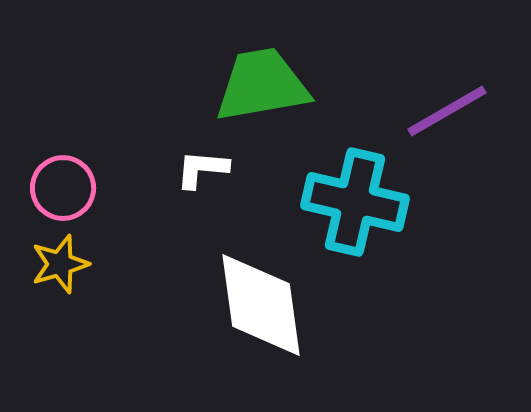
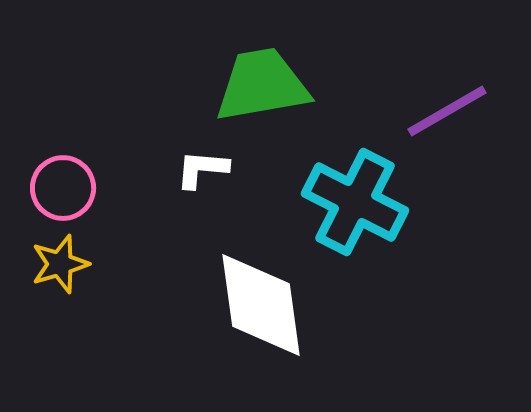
cyan cross: rotated 14 degrees clockwise
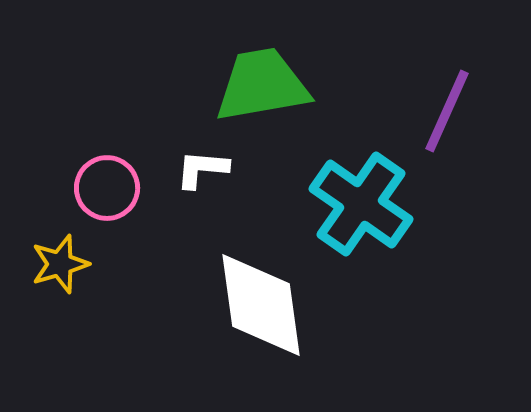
purple line: rotated 36 degrees counterclockwise
pink circle: moved 44 px right
cyan cross: moved 6 px right, 2 px down; rotated 8 degrees clockwise
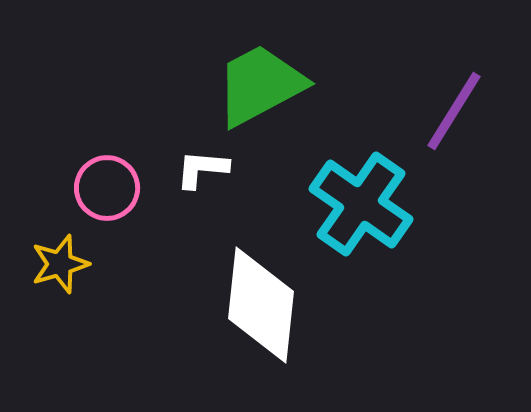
green trapezoid: moved 2 px left; rotated 18 degrees counterclockwise
purple line: moved 7 px right; rotated 8 degrees clockwise
white diamond: rotated 14 degrees clockwise
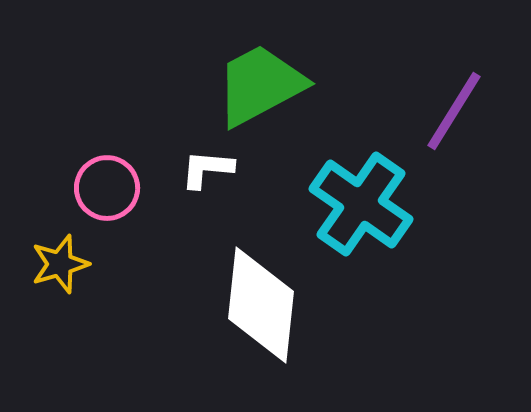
white L-shape: moved 5 px right
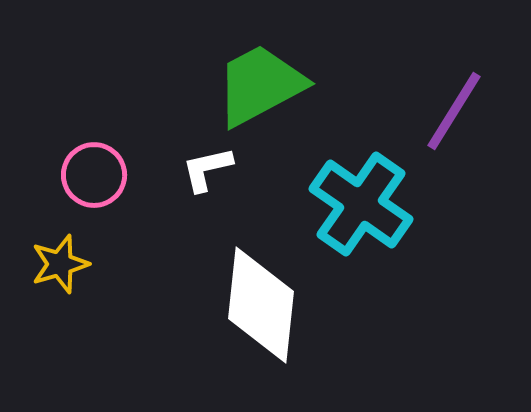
white L-shape: rotated 18 degrees counterclockwise
pink circle: moved 13 px left, 13 px up
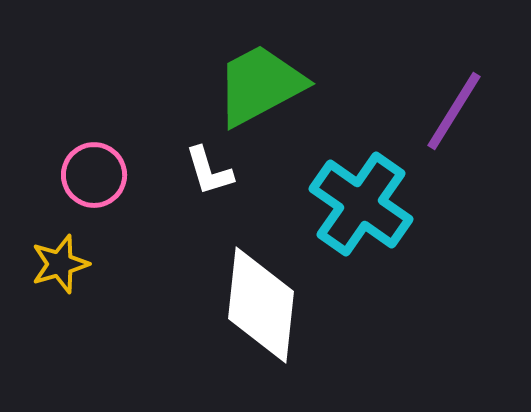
white L-shape: moved 2 px right, 2 px down; rotated 94 degrees counterclockwise
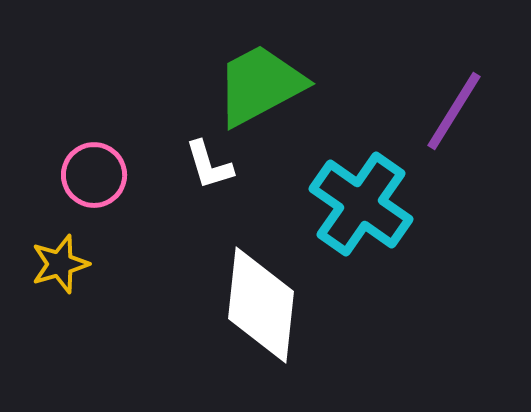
white L-shape: moved 6 px up
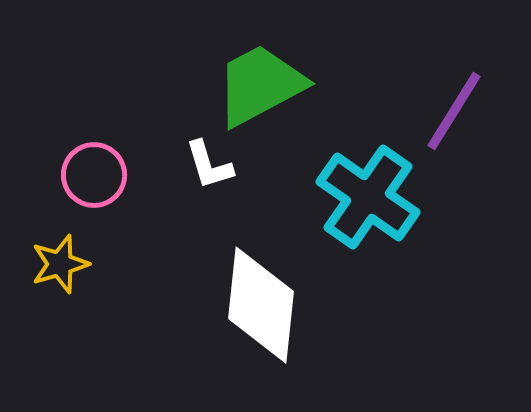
cyan cross: moved 7 px right, 7 px up
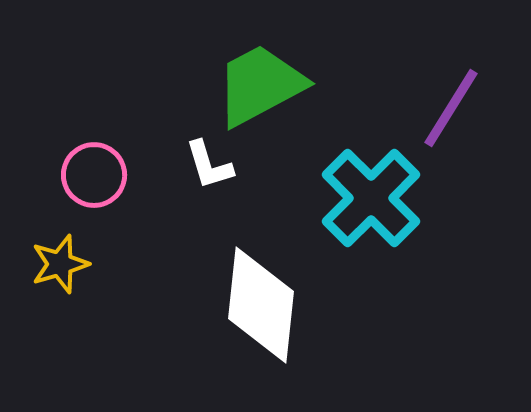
purple line: moved 3 px left, 3 px up
cyan cross: moved 3 px right, 1 px down; rotated 10 degrees clockwise
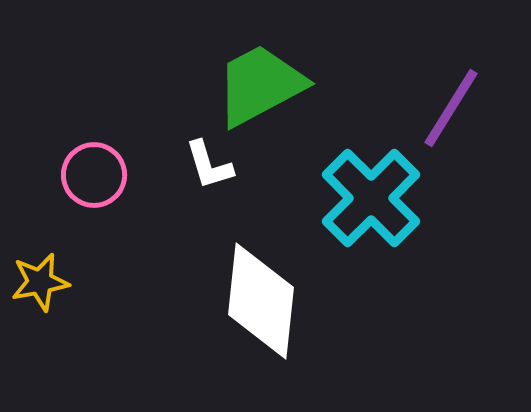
yellow star: moved 20 px left, 18 px down; rotated 6 degrees clockwise
white diamond: moved 4 px up
